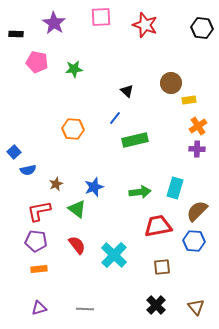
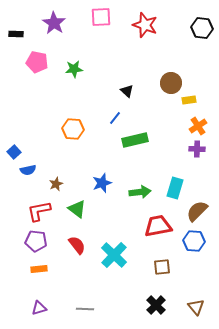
blue star: moved 8 px right, 4 px up
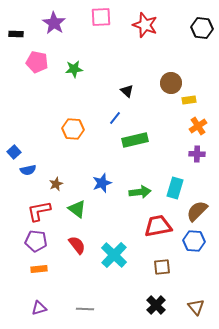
purple cross: moved 5 px down
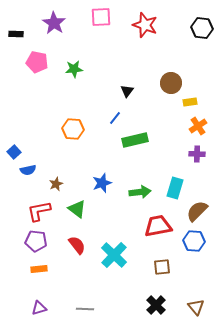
black triangle: rotated 24 degrees clockwise
yellow rectangle: moved 1 px right, 2 px down
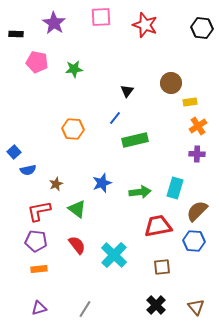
gray line: rotated 60 degrees counterclockwise
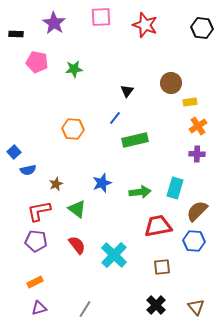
orange rectangle: moved 4 px left, 13 px down; rotated 21 degrees counterclockwise
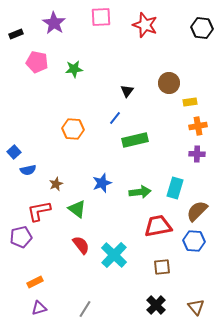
black rectangle: rotated 24 degrees counterclockwise
brown circle: moved 2 px left
orange cross: rotated 24 degrees clockwise
purple pentagon: moved 15 px left, 4 px up; rotated 20 degrees counterclockwise
red semicircle: moved 4 px right
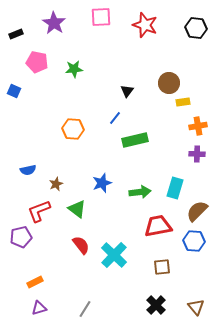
black hexagon: moved 6 px left
yellow rectangle: moved 7 px left
blue square: moved 61 px up; rotated 24 degrees counterclockwise
red L-shape: rotated 10 degrees counterclockwise
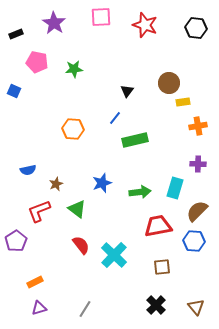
purple cross: moved 1 px right, 10 px down
purple pentagon: moved 5 px left, 4 px down; rotated 20 degrees counterclockwise
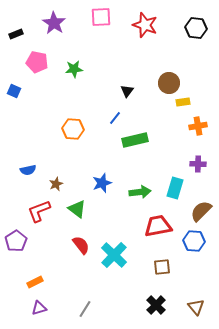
brown semicircle: moved 4 px right
